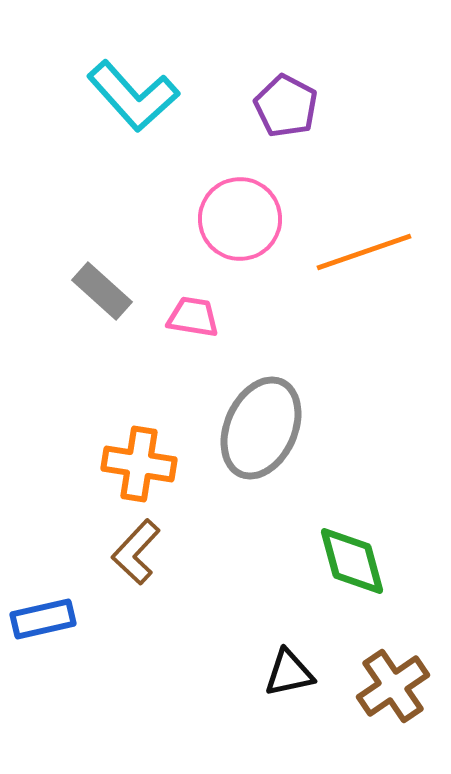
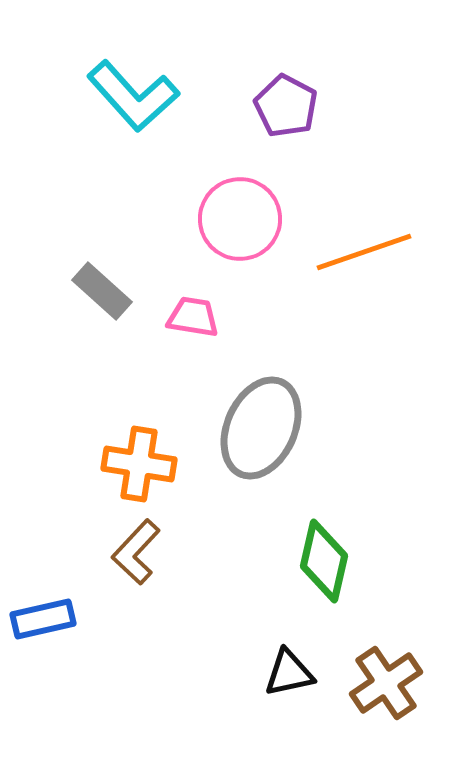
green diamond: moved 28 px left; rotated 28 degrees clockwise
brown cross: moved 7 px left, 3 px up
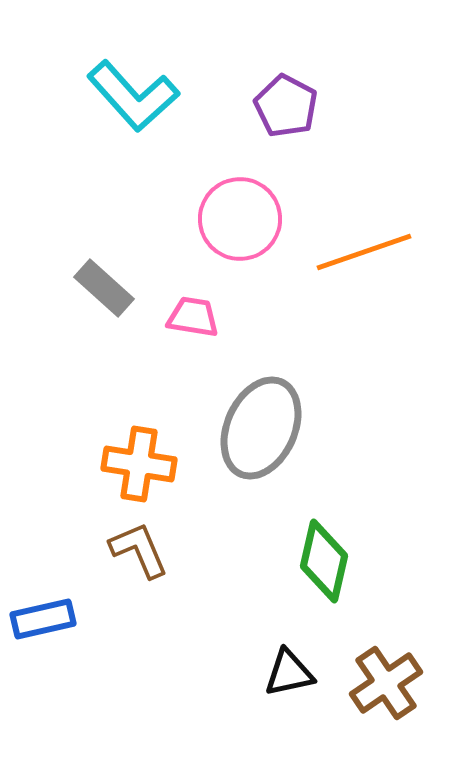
gray rectangle: moved 2 px right, 3 px up
brown L-shape: moved 3 px right, 2 px up; rotated 114 degrees clockwise
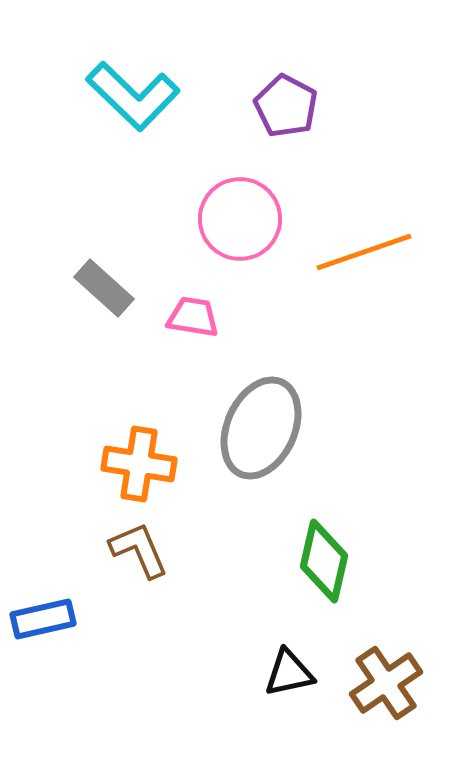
cyan L-shape: rotated 4 degrees counterclockwise
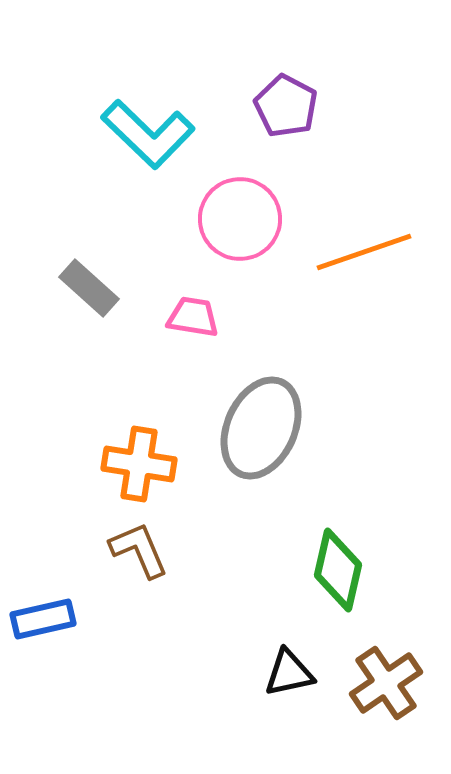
cyan L-shape: moved 15 px right, 38 px down
gray rectangle: moved 15 px left
green diamond: moved 14 px right, 9 px down
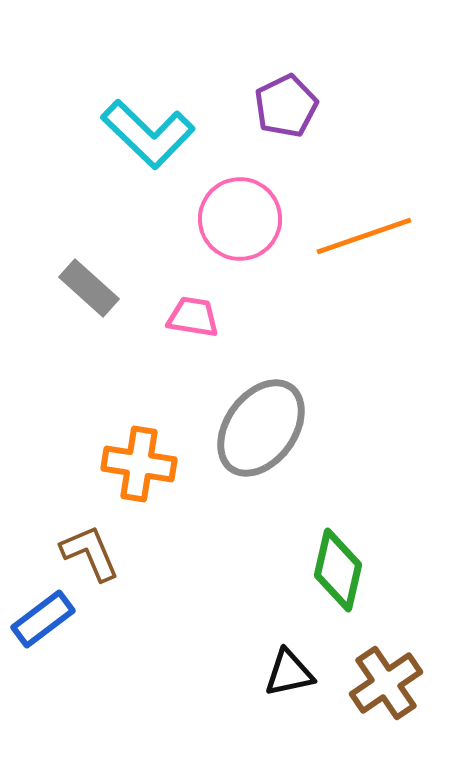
purple pentagon: rotated 18 degrees clockwise
orange line: moved 16 px up
gray ellipse: rotated 12 degrees clockwise
brown L-shape: moved 49 px left, 3 px down
blue rectangle: rotated 24 degrees counterclockwise
